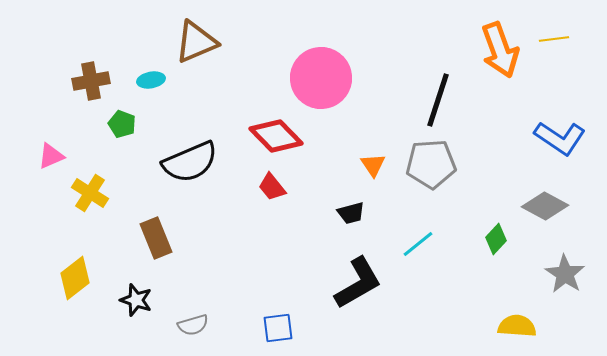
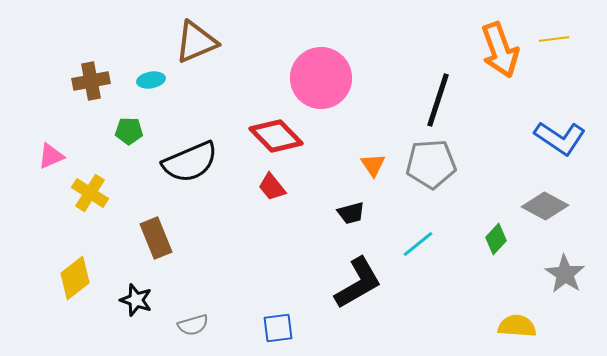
green pentagon: moved 7 px right, 7 px down; rotated 20 degrees counterclockwise
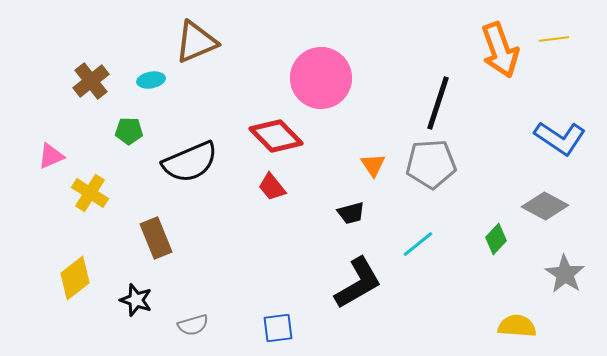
brown cross: rotated 27 degrees counterclockwise
black line: moved 3 px down
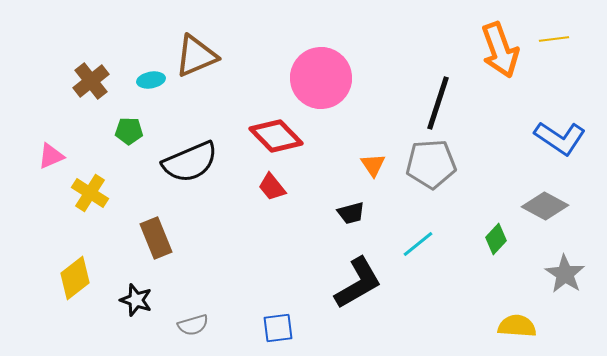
brown triangle: moved 14 px down
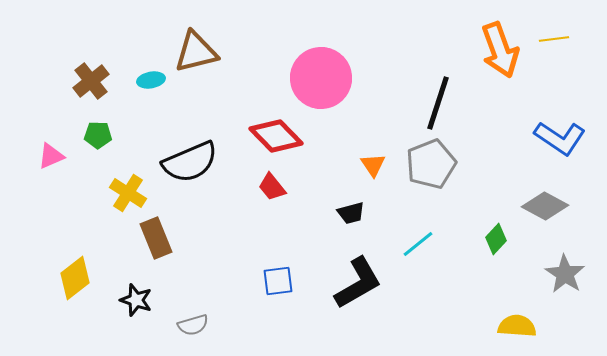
brown triangle: moved 4 px up; rotated 9 degrees clockwise
green pentagon: moved 31 px left, 4 px down
gray pentagon: rotated 18 degrees counterclockwise
yellow cross: moved 38 px right
blue square: moved 47 px up
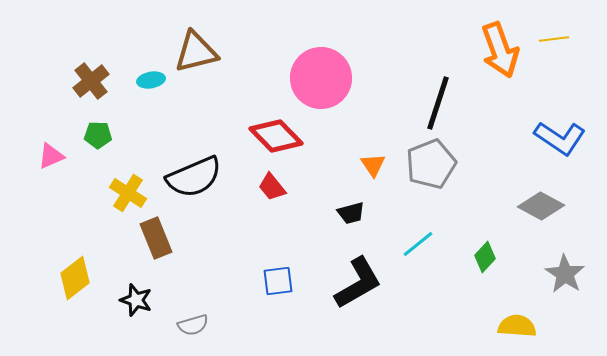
black semicircle: moved 4 px right, 15 px down
gray diamond: moved 4 px left
green diamond: moved 11 px left, 18 px down
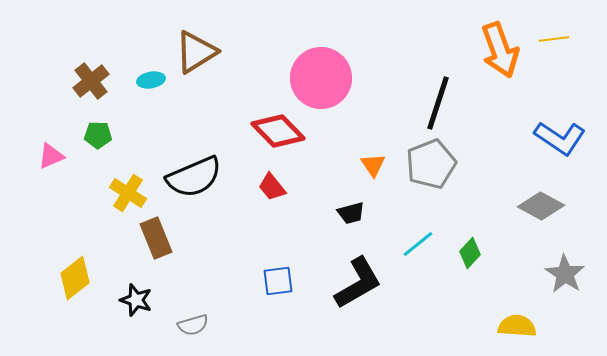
brown triangle: rotated 18 degrees counterclockwise
red diamond: moved 2 px right, 5 px up
green diamond: moved 15 px left, 4 px up
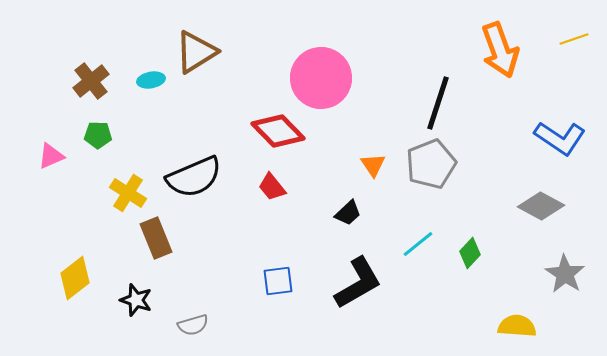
yellow line: moved 20 px right; rotated 12 degrees counterclockwise
black trapezoid: moved 3 px left; rotated 28 degrees counterclockwise
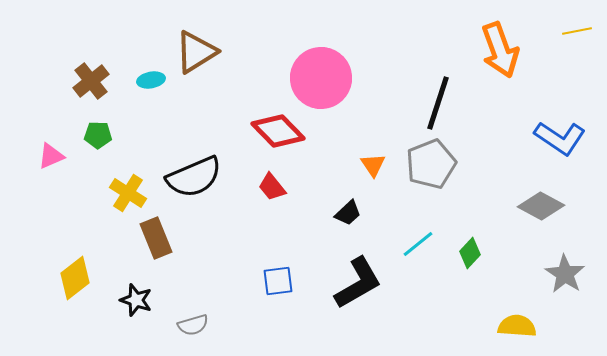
yellow line: moved 3 px right, 8 px up; rotated 8 degrees clockwise
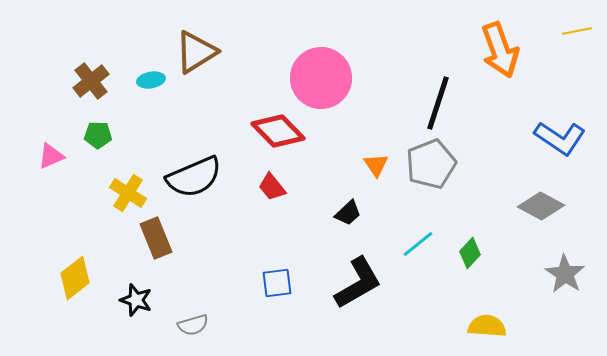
orange triangle: moved 3 px right
blue square: moved 1 px left, 2 px down
yellow semicircle: moved 30 px left
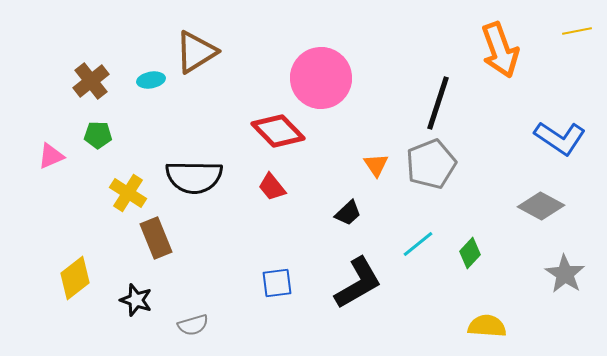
black semicircle: rotated 24 degrees clockwise
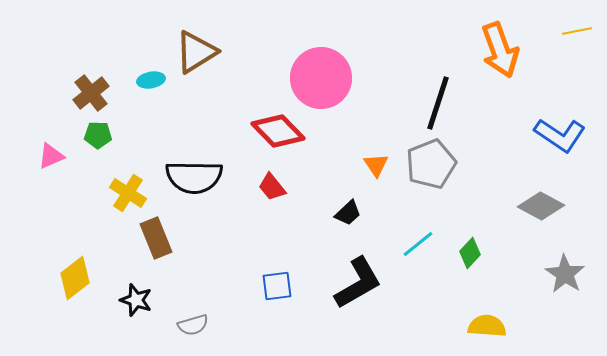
brown cross: moved 12 px down
blue L-shape: moved 3 px up
blue square: moved 3 px down
